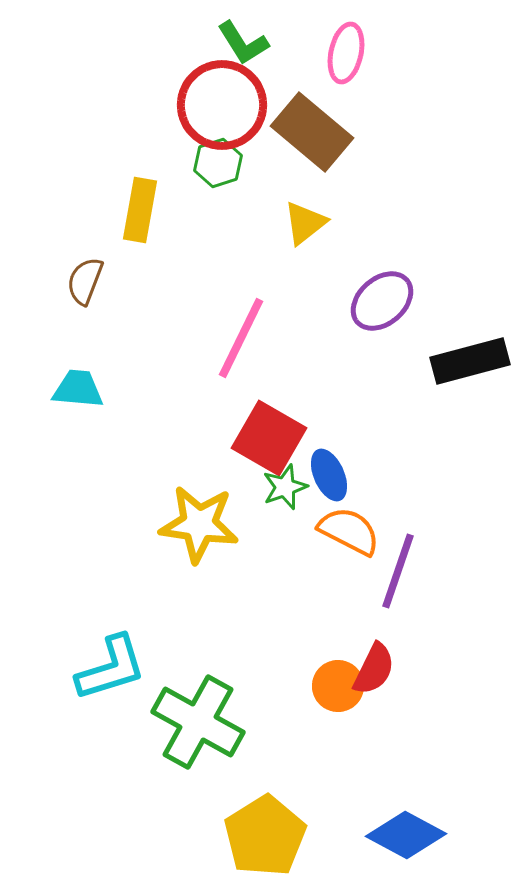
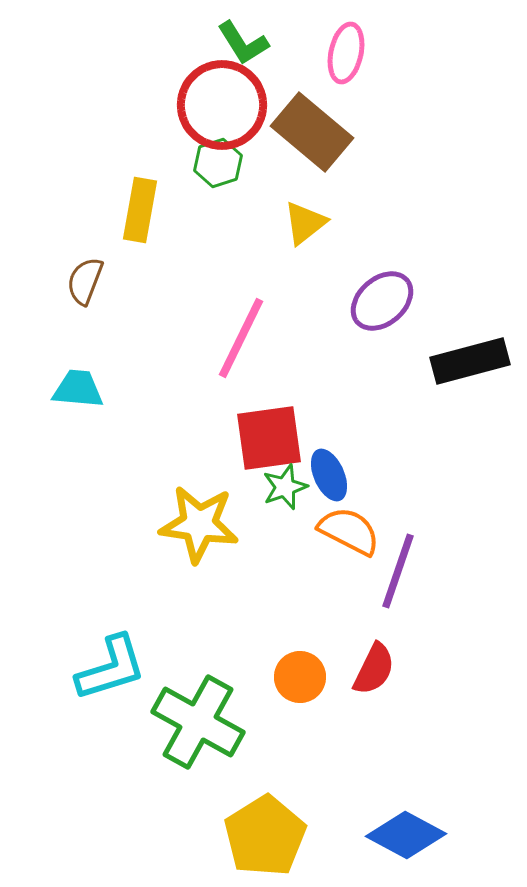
red square: rotated 38 degrees counterclockwise
orange circle: moved 38 px left, 9 px up
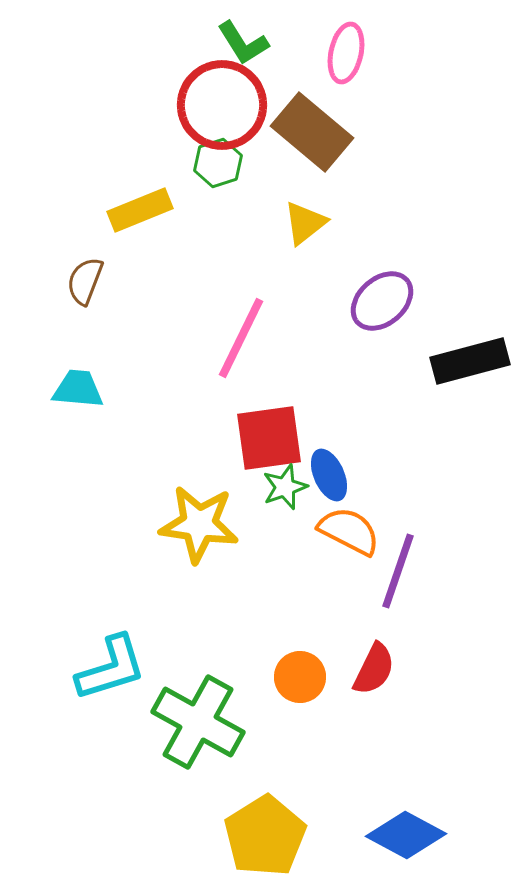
yellow rectangle: rotated 58 degrees clockwise
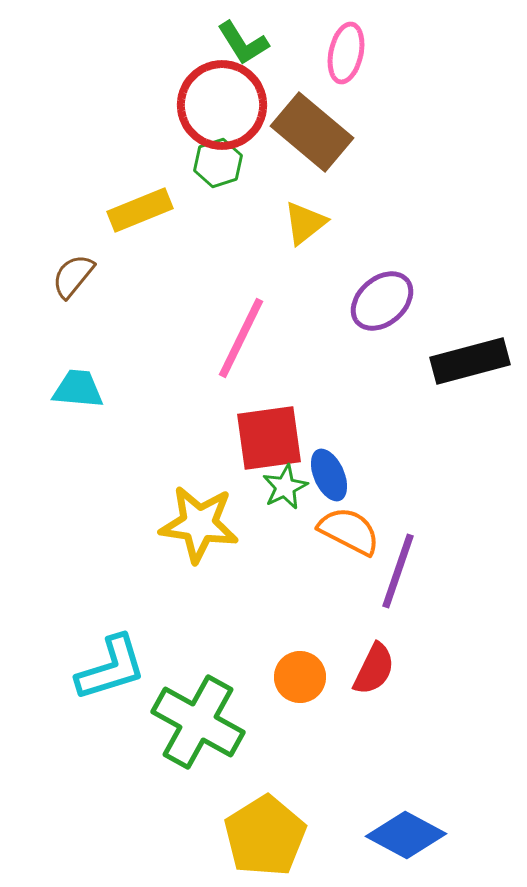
brown semicircle: moved 12 px left, 5 px up; rotated 18 degrees clockwise
green star: rotated 6 degrees counterclockwise
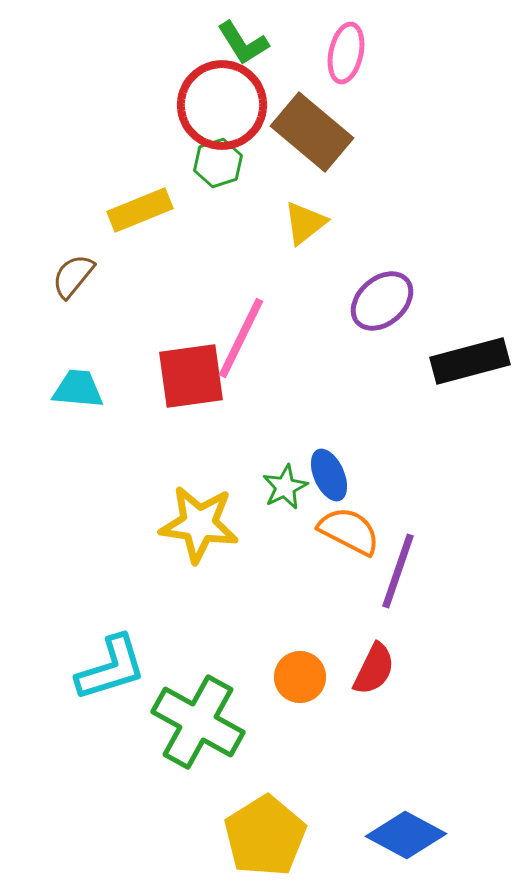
red square: moved 78 px left, 62 px up
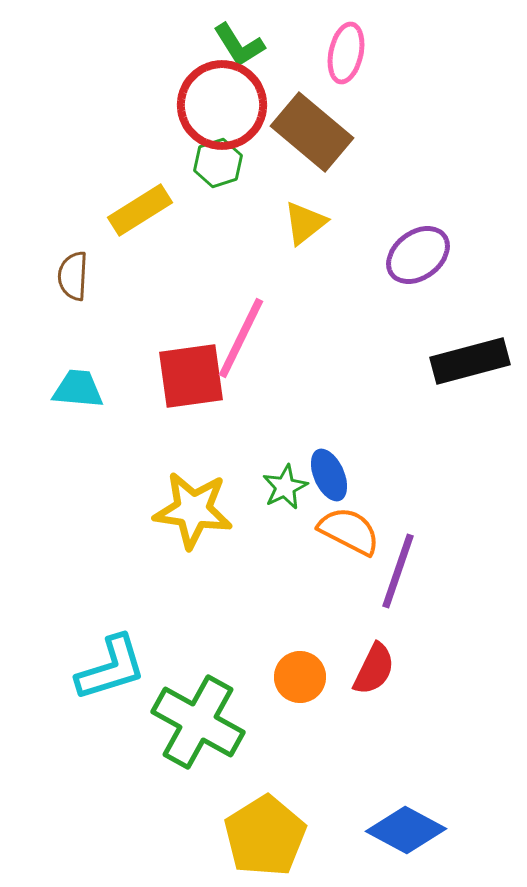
green L-shape: moved 4 px left, 2 px down
yellow rectangle: rotated 10 degrees counterclockwise
brown semicircle: rotated 36 degrees counterclockwise
purple ellipse: moved 36 px right, 46 px up; rotated 4 degrees clockwise
yellow star: moved 6 px left, 14 px up
blue diamond: moved 5 px up
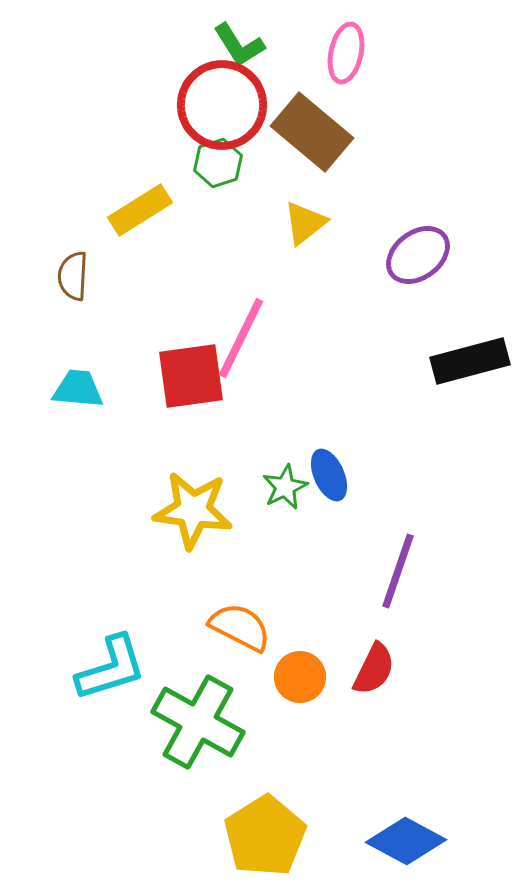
orange semicircle: moved 109 px left, 96 px down
blue diamond: moved 11 px down
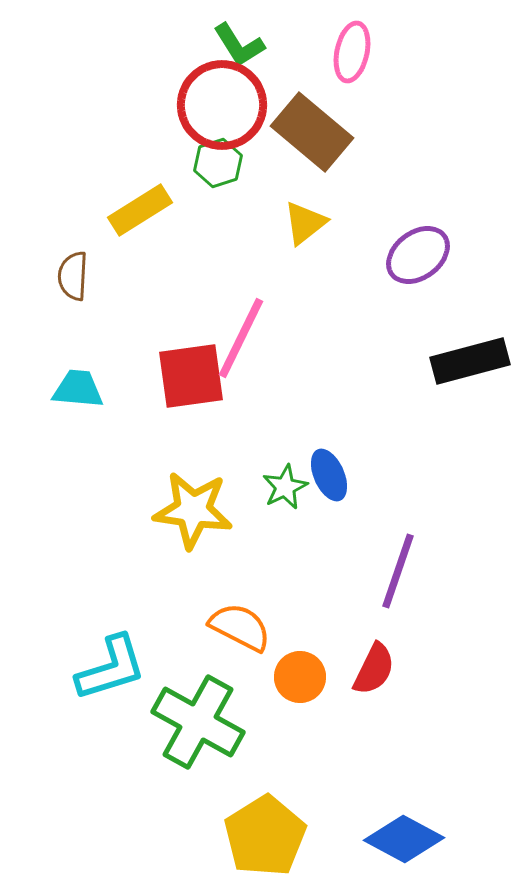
pink ellipse: moved 6 px right, 1 px up
blue diamond: moved 2 px left, 2 px up
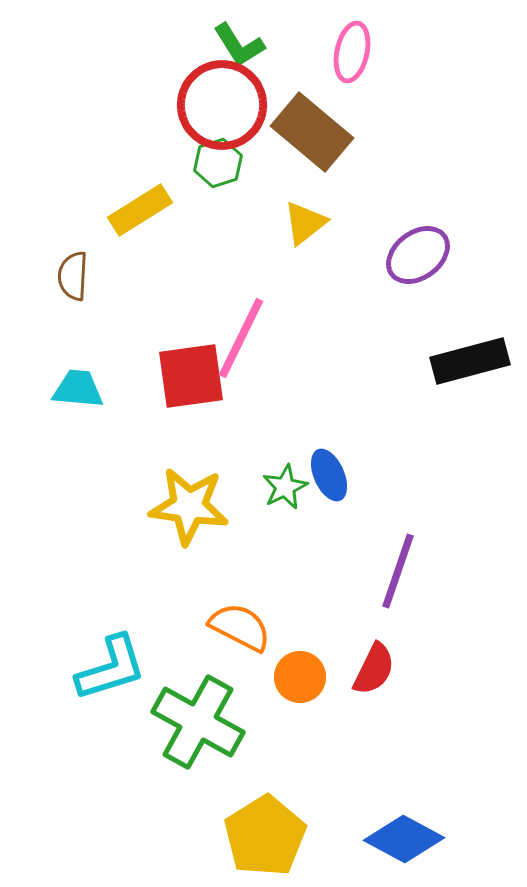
yellow star: moved 4 px left, 4 px up
